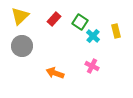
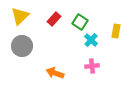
yellow rectangle: rotated 24 degrees clockwise
cyan cross: moved 2 px left, 4 px down
pink cross: rotated 32 degrees counterclockwise
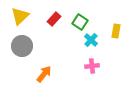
orange arrow: moved 11 px left, 1 px down; rotated 108 degrees clockwise
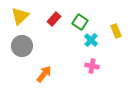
yellow rectangle: rotated 32 degrees counterclockwise
pink cross: rotated 16 degrees clockwise
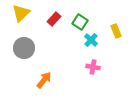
yellow triangle: moved 1 px right, 3 px up
gray circle: moved 2 px right, 2 px down
pink cross: moved 1 px right, 1 px down
orange arrow: moved 6 px down
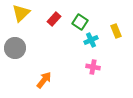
cyan cross: rotated 24 degrees clockwise
gray circle: moved 9 px left
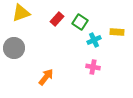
yellow triangle: rotated 24 degrees clockwise
red rectangle: moved 3 px right
yellow rectangle: moved 1 px right, 1 px down; rotated 64 degrees counterclockwise
cyan cross: moved 3 px right
gray circle: moved 1 px left
orange arrow: moved 2 px right, 3 px up
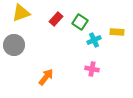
red rectangle: moved 1 px left
gray circle: moved 3 px up
pink cross: moved 1 px left, 2 px down
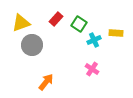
yellow triangle: moved 10 px down
green square: moved 1 px left, 2 px down
yellow rectangle: moved 1 px left, 1 px down
gray circle: moved 18 px right
pink cross: rotated 24 degrees clockwise
orange arrow: moved 5 px down
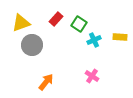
yellow rectangle: moved 4 px right, 4 px down
pink cross: moved 7 px down
